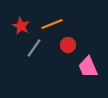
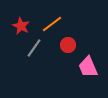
orange line: rotated 15 degrees counterclockwise
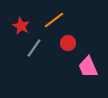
orange line: moved 2 px right, 4 px up
red circle: moved 2 px up
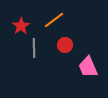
red star: rotated 12 degrees clockwise
red circle: moved 3 px left, 2 px down
gray line: rotated 36 degrees counterclockwise
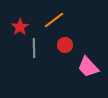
red star: moved 1 px left, 1 px down
pink trapezoid: rotated 20 degrees counterclockwise
